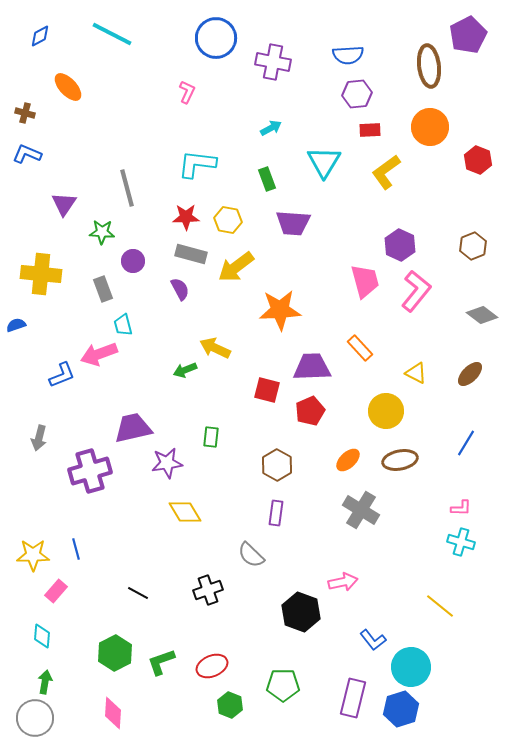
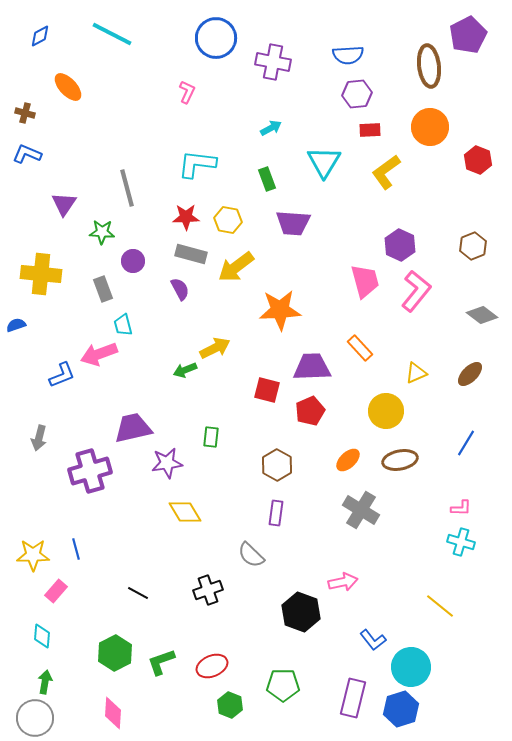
yellow arrow at (215, 348): rotated 128 degrees clockwise
yellow triangle at (416, 373): rotated 50 degrees counterclockwise
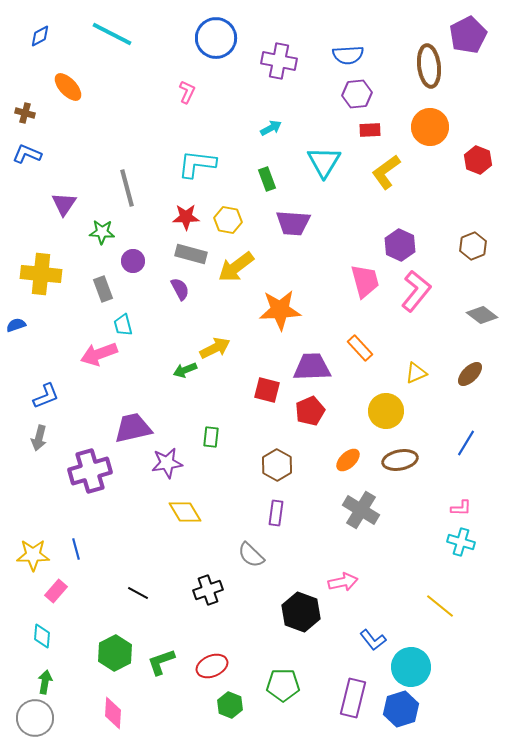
purple cross at (273, 62): moved 6 px right, 1 px up
blue L-shape at (62, 375): moved 16 px left, 21 px down
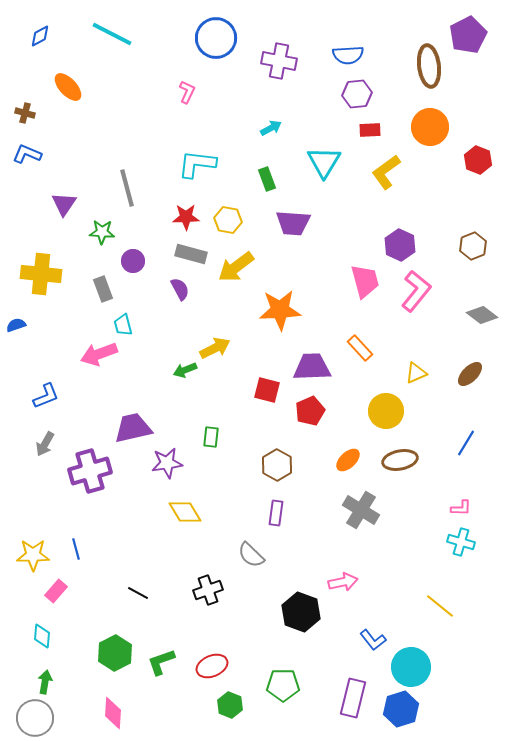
gray arrow at (39, 438): moved 6 px right, 6 px down; rotated 15 degrees clockwise
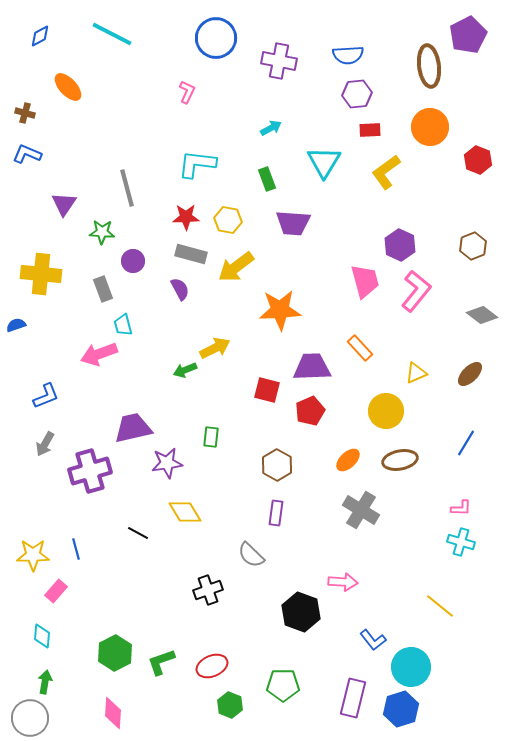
pink arrow at (343, 582): rotated 16 degrees clockwise
black line at (138, 593): moved 60 px up
gray circle at (35, 718): moved 5 px left
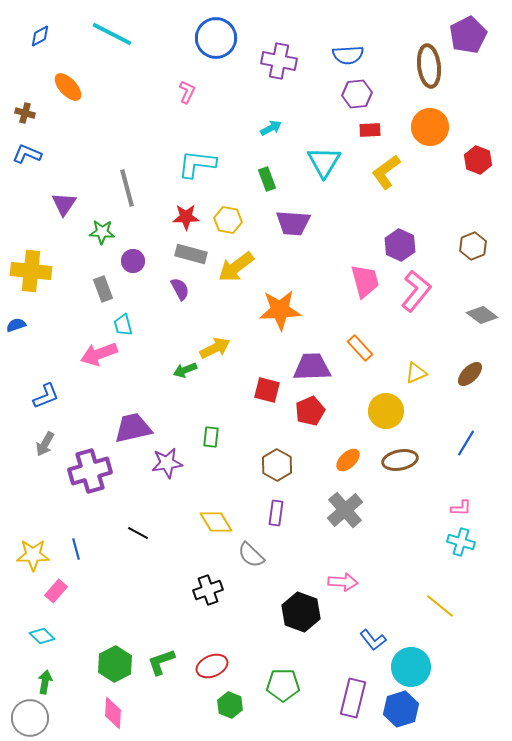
yellow cross at (41, 274): moved 10 px left, 3 px up
gray cross at (361, 510): moved 16 px left; rotated 18 degrees clockwise
yellow diamond at (185, 512): moved 31 px right, 10 px down
cyan diamond at (42, 636): rotated 50 degrees counterclockwise
green hexagon at (115, 653): moved 11 px down
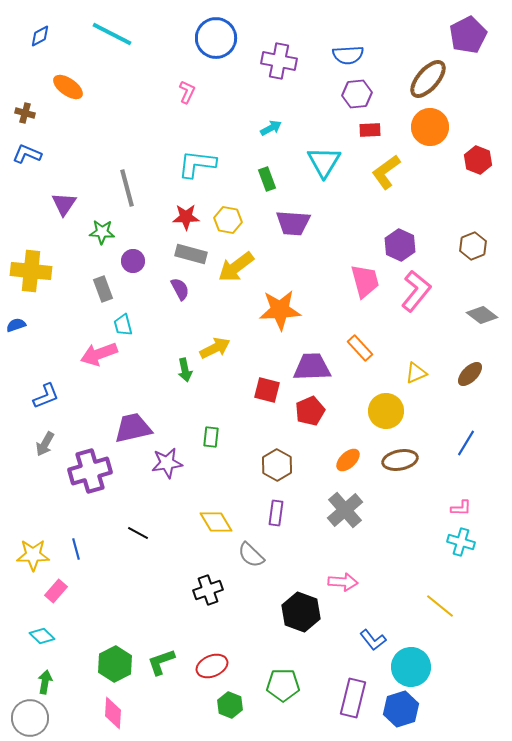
brown ellipse at (429, 66): moved 1 px left, 13 px down; rotated 48 degrees clockwise
orange ellipse at (68, 87): rotated 12 degrees counterclockwise
green arrow at (185, 370): rotated 80 degrees counterclockwise
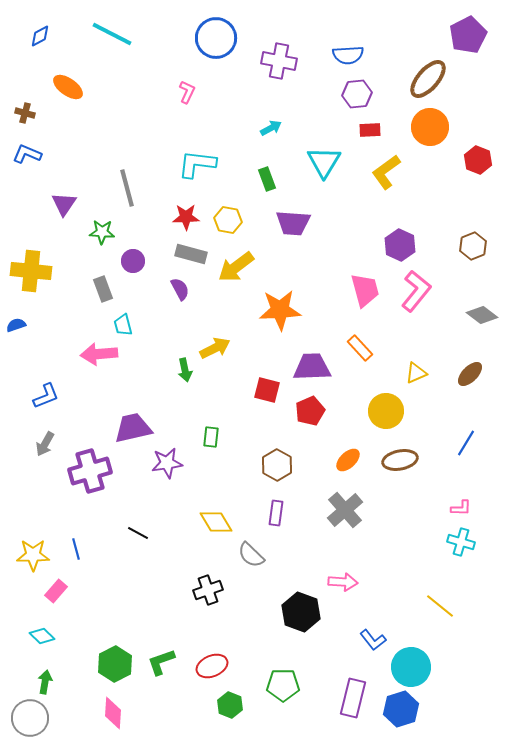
pink trapezoid at (365, 281): moved 9 px down
pink arrow at (99, 354): rotated 15 degrees clockwise
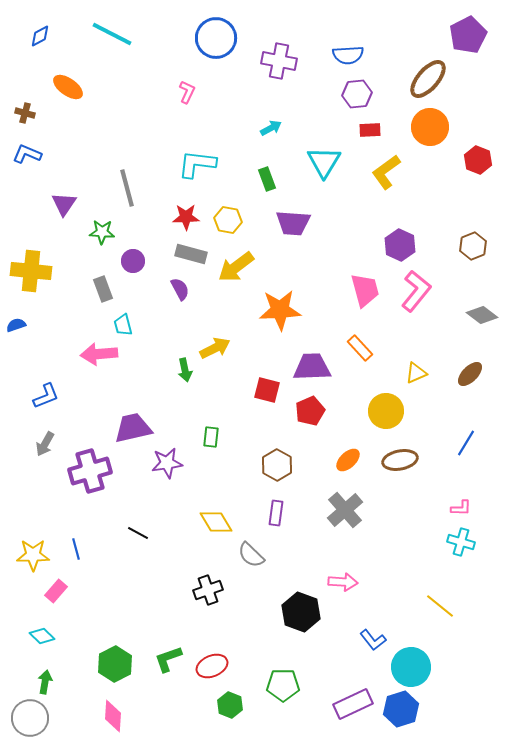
green L-shape at (161, 662): moved 7 px right, 3 px up
purple rectangle at (353, 698): moved 6 px down; rotated 51 degrees clockwise
pink diamond at (113, 713): moved 3 px down
